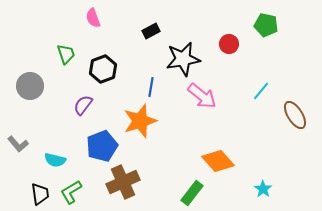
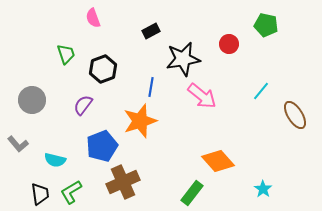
gray circle: moved 2 px right, 14 px down
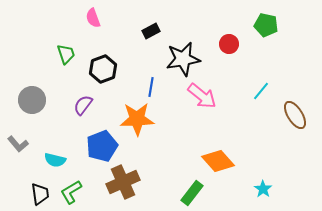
orange star: moved 3 px left, 2 px up; rotated 16 degrees clockwise
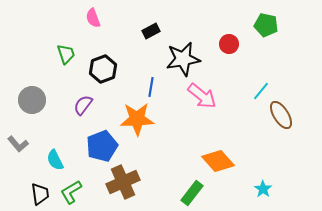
brown ellipse: moved 14 px left
cyan semicircle: rotated 50 degrees clockwise
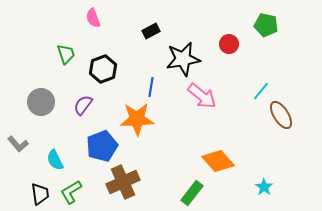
gray circle: moved 9 px right, 2 px down
cyan star: moved 1 px right, 2 px up
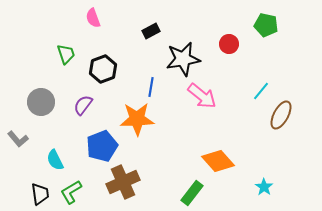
brown ellipse: rotated 60 degrees clockwise
gray L-shape: moved 5 px up
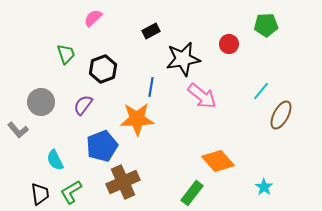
pink semicircle: rotated 66 degrees clockwise
green pentagon: rotated 15 degrees counterclockwise
gray L-shape: moved 9 px up
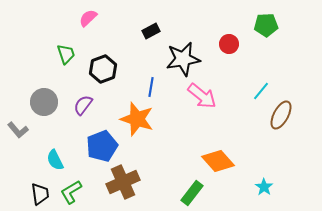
pink semicircle: moved 5 px left
gray circle: moved 3 px right
orange star: rotated 20 degrees clockwise
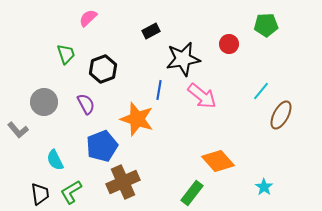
blue line: moved 8 px right, 3 px down
purple semicircle: moved 3 px right, 1 px up; rotated 115 degrees clockwise
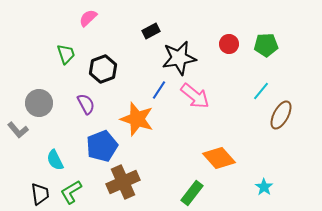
green pentagon: moved 20 px down
black star: moved 4 px left, 1 px up
blue line: rotated 24 degrees clockwise
pink arrow: moved 7 px left
gray circle: moved 5 px left, 1 px down
orange diamond: moved 1 px right, 3 px up
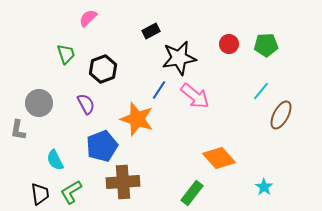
gray L-shape: rotated 50 degrees clockwise
brown cross: rotated 20 degrees clockwise
